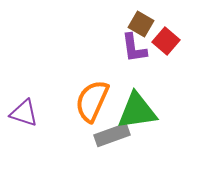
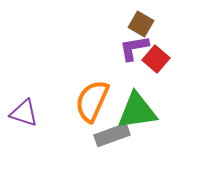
red square: moved 10 px left, 18 px down
purple L-shape: rotated 88 degrees clockwise
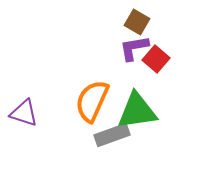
brown square: moved 4 px left, 2 px up
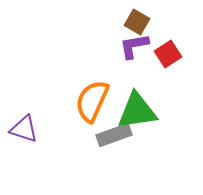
purple L-shape: moved 2 px up
red square: moved 12 px right, 5 px up; rotated 16 degrees clockwise
purple triangle: moved 16 px down
gray rectangle: moved 2 px right
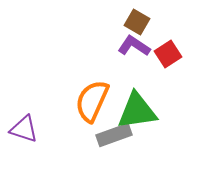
purple L-shape: rotated 44 degrees clockwise
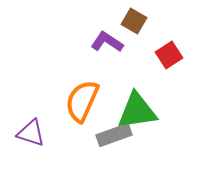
brown square: moved 3 px left, 1 px up
purple L-shape: moved 27 px left, 4 px up
red square: moved 1 px right, 1 px down
orange semicircle: moved 10 px left
purple triangle: moved 7 px right, 4 px down
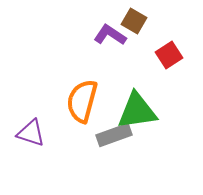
purple L-shape: moved 3 px right, 7 px up
orange semicircle: rotated 9 degrees counterclockwise
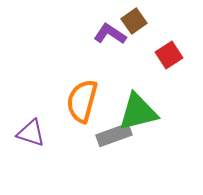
brown square: rotated 25 degrees clockwise
purple L-shape: moved 1 px up
green triangle: moved 1 px right, 1 px down; rotated 6 degrees counterclockwise
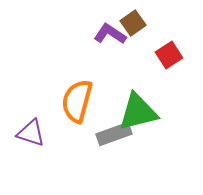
brown square: moved 1 px left, 2 px down
orange semicircle: moved 5 px left
gray rectangle: moved 1 px up
